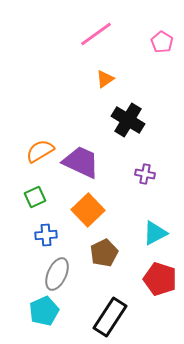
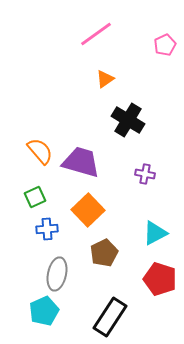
pink pentagon: moved 3 px right, 3 px down; rotated 15 degrees clockwise
orange semicircle: rotated 80 degrees clockwise
purple trapezoid: rotated 9 degrees counterclockwise
blue cross: moved 1 px right, 6 px up
gray ellipse: rotated 12 degrees counterclockwise
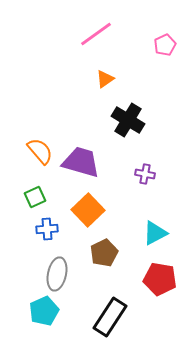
red pentagon: rotated 8 degrees counterclockwise
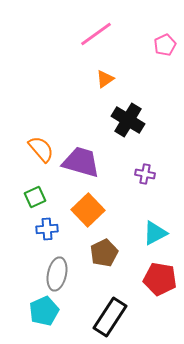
orange semicircle: moved 1 px right, 2 px up
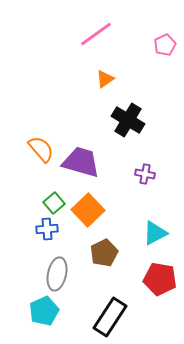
green square: moved 19 px right, 6 px down; rotated 15 degrees counterclockwise
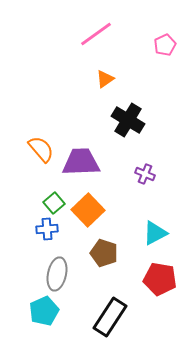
purple trapezoid: rotated 18 degrees counterclockwise
purple cross: rotated 12 degrees clockwise
brown pentagon: rotated 28 degrees counterclockwise
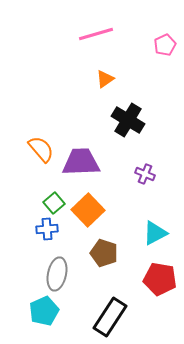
pink line: rotated 20 degrees clockwise
